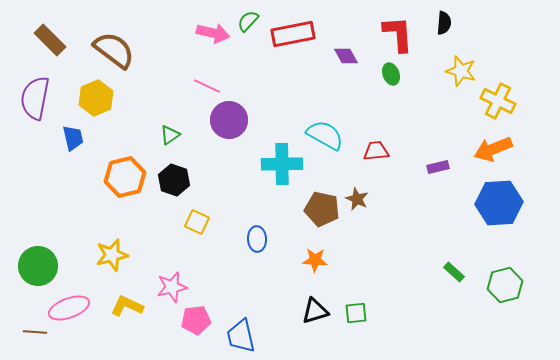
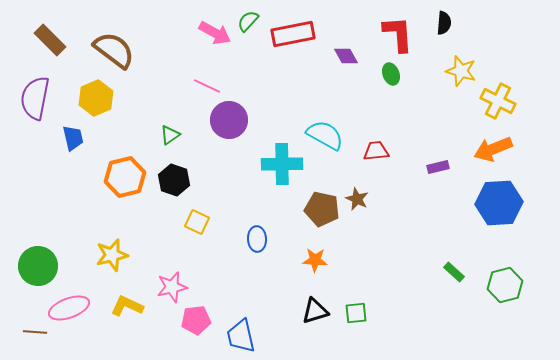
pink arrow at (213, 33): moved 2 px right; rotated 16 degrees clockwise
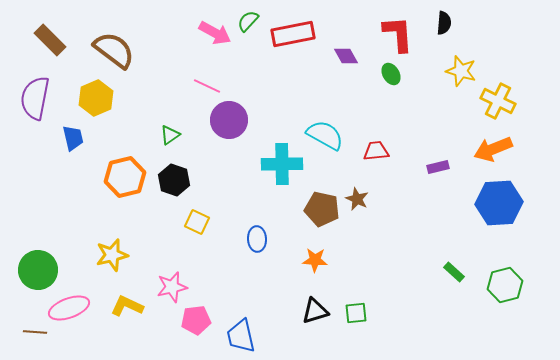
green ellipse at (391, 74): rotated 10 degrees counterclockwise
green circle at (38, 266): moved 4 px down
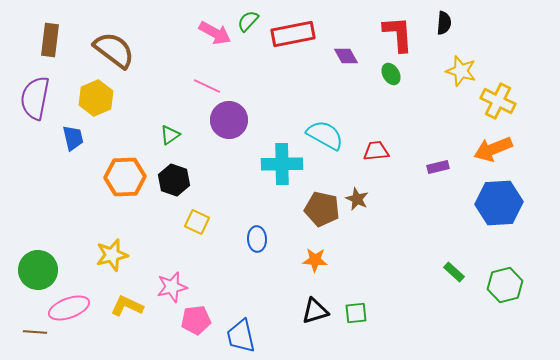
brown rectangle at (50, 40): rotated 52 degrees clockwise
orange hexagon at (125, 177): rotated 12 degrees clockwise
